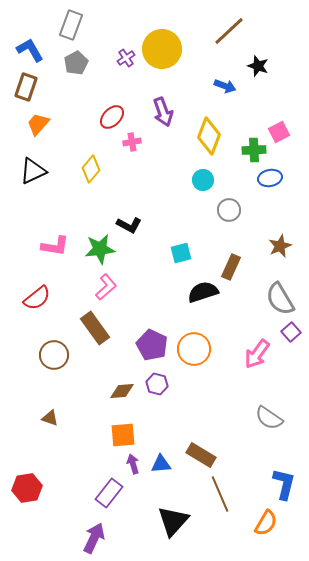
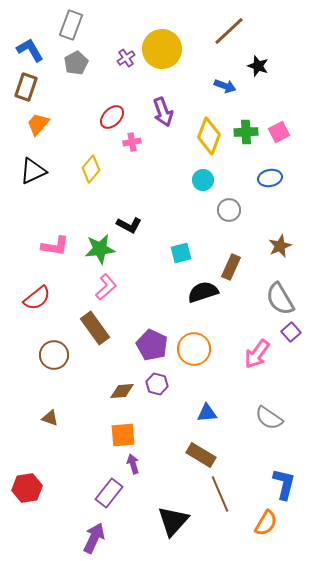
green cross at (254, 150): moved 8 px left, 18 px up
blue triangle at (161, 464): moved 46 px right, 51 px up
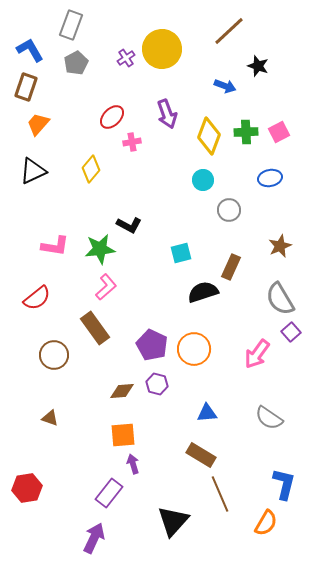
purple arrow at (163, 112): moved 4 px right, 2 px down
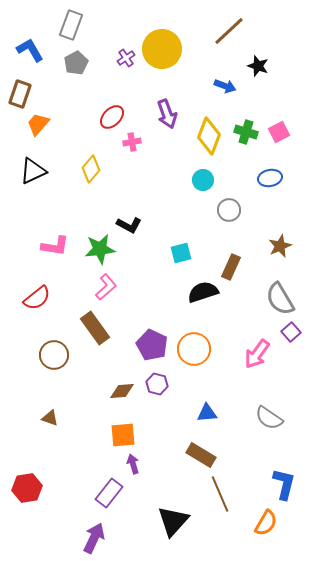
brown rectangle at (26, 87): moved 6 px left, 7 px down
green cross at (246, 132): rotated 20 degrees clockwise
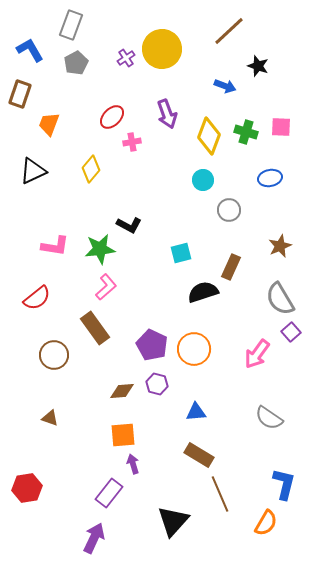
orange trapezoid at (38, 124): moved 11 px right; rotated 20 degrees counterclockwise
pink square at (279, 132): moved 2 px right, 5 px up; rotated 30 degrees clockwise
blue triangle at (207, 413): moved 11 px left, 1 px up
brown rectangle at (201, 455): moved 2 px left
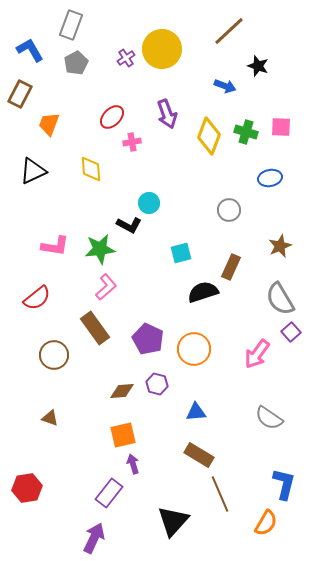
brown rectangle at (20, 94): rotated 8 degrees clockwise
yellow diamond at (91, 169): rotated 44 degrees counterclockwise
cyan circle at (203, 180): moved 54 px left, 23 px down
purple pentagon at (152, 345): moved 4 px left, 6 px up
orange square at (123, 435): rotated 8 degrees counterclockwise
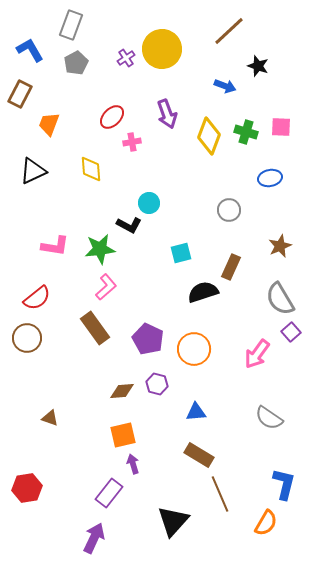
brown circle at (54, 355): moved 27 px left, 17 px up
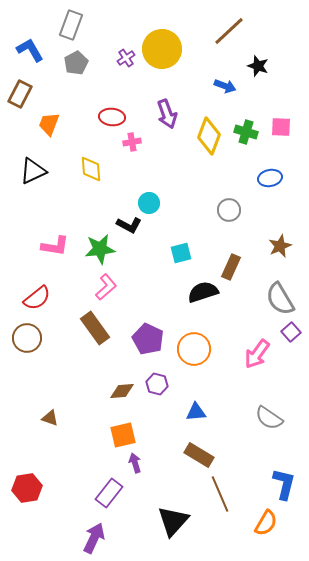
red ellipse at (112, 117): rotated 50 degrees clockwise
purple arrow at (133, 464): moved 2 px right, 1 px up
